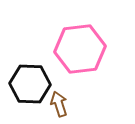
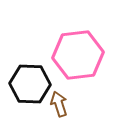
pink hexagon: moved 2 px left, 6 px down
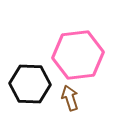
brown arrow: moved 11 px right, 6 px up
